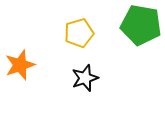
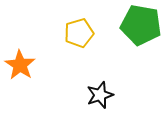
orange star: rotated 20 degrees counterclockwise
black star: moved 15 px right, 17 px down
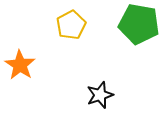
green pentagon: moved 2 px left, 1 px up
yellow pentagon: moved 8 px left, 8 px up; rotated 12 degrees counterclockwise
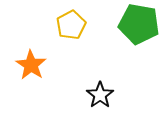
orange star: moved 11 px right
black star: rotated 16 degrees counterclockwise
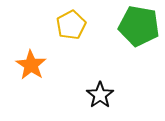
green pentagon: moved 2 px down
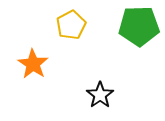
green pentagon: rotated 12 degrees counterclockwise
orange star: moved 2 px right, 1 px up
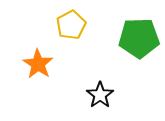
green pentagon: moved 12 px down
orange star: moved 5 px right
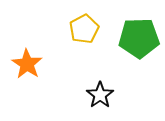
yellow pentagon: moved 13 px right, 4 px down
orange star: moved 11 px left
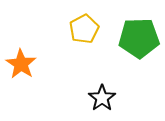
orange star: moved 6 px left
black star: moved 2 px right, 3 px down
